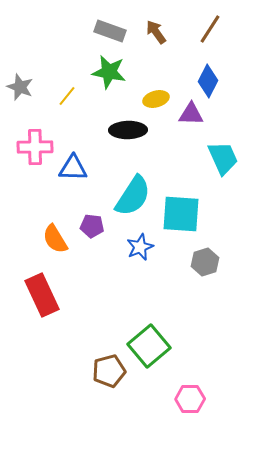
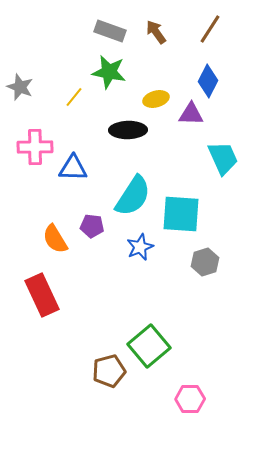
yellow line: moved 7 px right, 1 px down
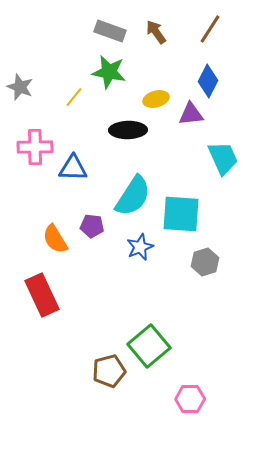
purple triangle: rotated 8 degrees counterclockwise
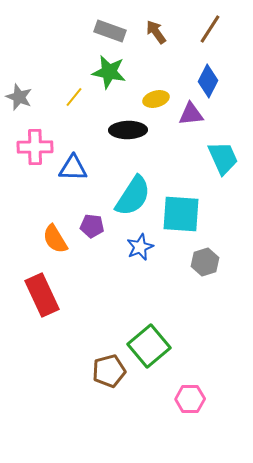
gray star: moved 1 px left, 10 px down
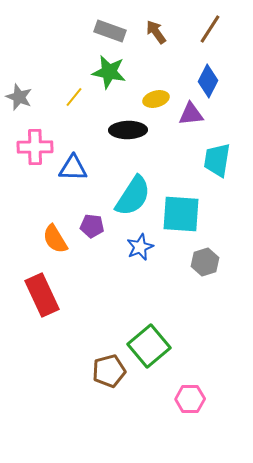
cyan trapezoid: moved 6 px left, 2 px down; rotated 147 degrees counterclockwise
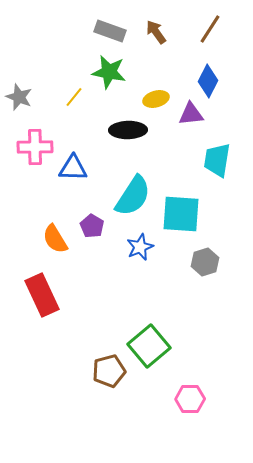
purple pentagon: rotated 25 degrees clockwise
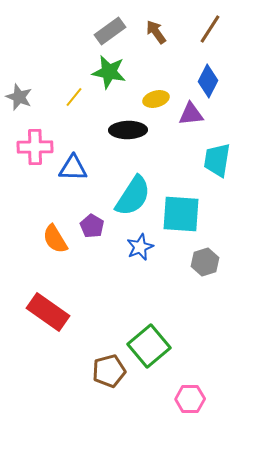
gray rectangle: rotated 56 degrees counterclockwise
red rectangle: moved 6 px right, 17 px down; rotated 30 degrees counterclockwise
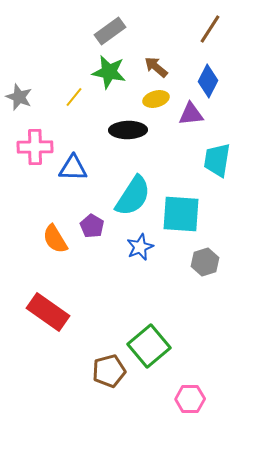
brown arrow: moved 35 px down; rotated 15 degrees counterclockwise
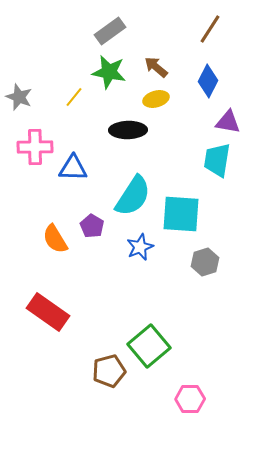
purple triangle: moved 37 px right, 8 px down; rotated 16 degrees clockwise
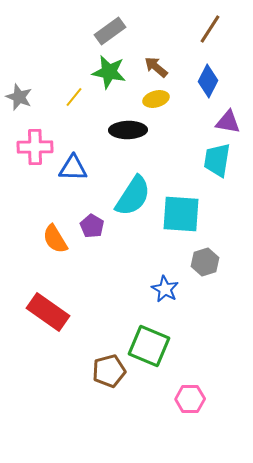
blue star: moved 25 px right, 42 px down; rotated 20 degrees counterclockwise
green square: rotated 27 degrees counterclockwise
